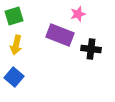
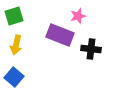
pink star: moved 2 px down
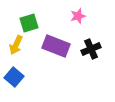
green square: moved 15 px right, 7 px down
purple rectangle: moved 4 px left, 11 px down
yellow arrow: rotated 12 degrees clockwise
black cross: rotated 30 degrees counterclockwise
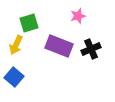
purple rectangle: moved 3 px right
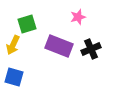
pink star: moved 1 px down
green square: moved 2 px left, 1 px down
yellow arrow: moved 3 px left
blue square: rotated 24 degrees counterclockwise
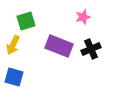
pink star: moved 5 px right
green square: moved 1 px left, 3 px up
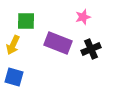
green square: rotated 18 degrees clockwise
purple rectangle: moved 1 px left, 3 px up
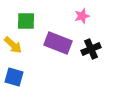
pink star: moved 1 px left, 1 px up
yellow arrow: rotated 72 degrees counterclockwise
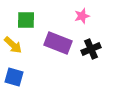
green square: moved 1 px up
